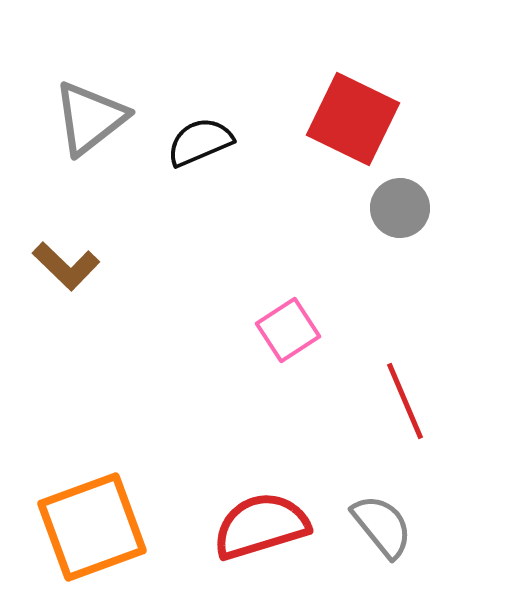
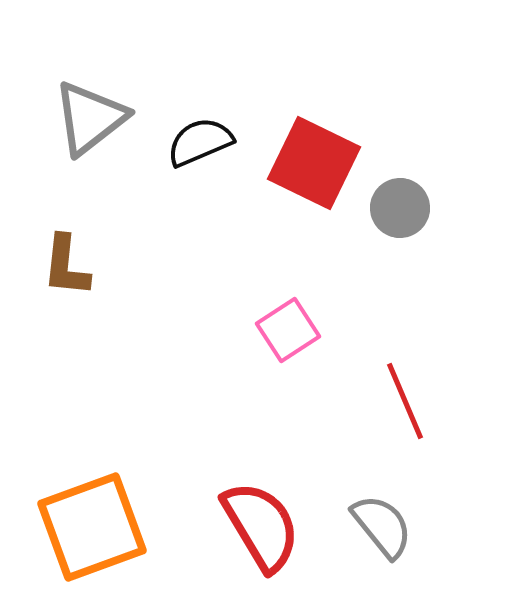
red square: moved 39 px left, 44 px down
brown L-shape: rotated 52 degrees clockwise
red semicircle: rotated 76 degrees clockwise
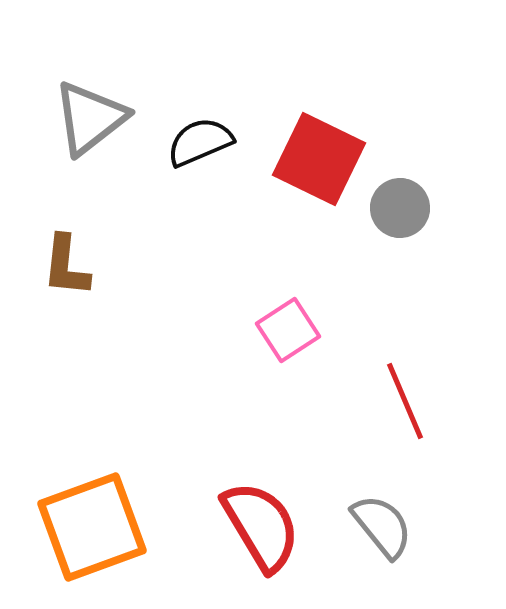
red square: moved 5 px right, 4 px up
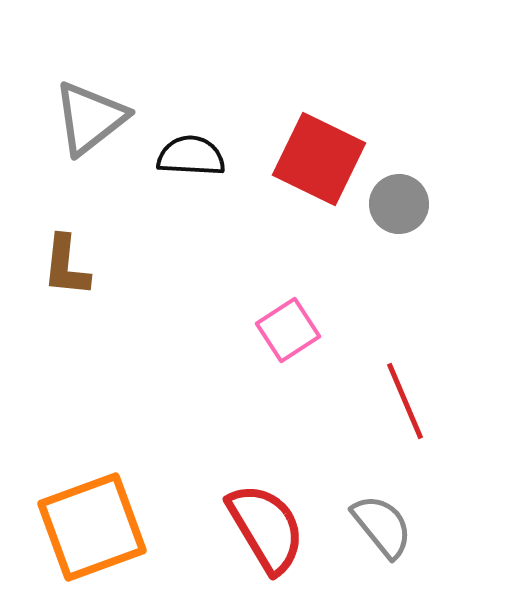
black semicircle: moved 9 px left, 14 px down; rotated 26 degrees clockwise
gray circle: moved 1 px left, 4 px up
red semicircle: moved 5 px right, 2 px down
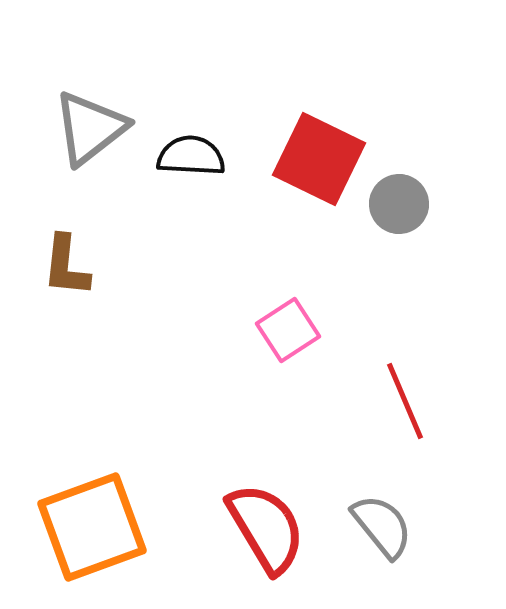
gray triangle: moved 10 px down
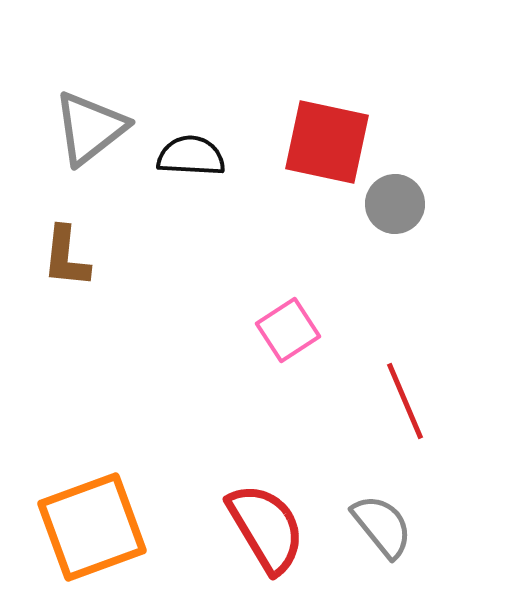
red square: moved 8 px right, 17 px up; rotated 14 degrees counterclockwise
gray circle: moved 4 px left
brown L-shape: moved 9 px up
